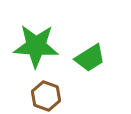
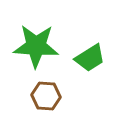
brown hexagon: rotated 16 degrees counterclockwise
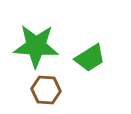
brown hexagon: moved 6 px up
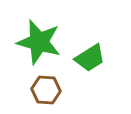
green star: moved 3 px right, 4 px up; rotated 12 degrees clockwise
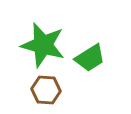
green star: moved 4 px right, 3 px down
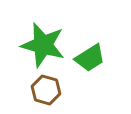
brown hexagon: rotated 12 degrees clockwise
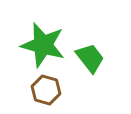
green trapezoid: rotated 96 degrees counterclockwise
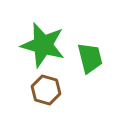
green trapezoid: rotated 24 degrees clockwise
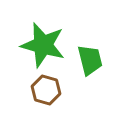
green trapezoid: moved 2 px down
